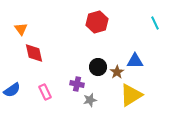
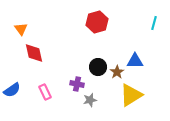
cyan line: moved 1 px left; rotated 40 degrees clockwise
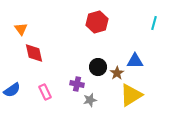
brown star: moved 1 px down
